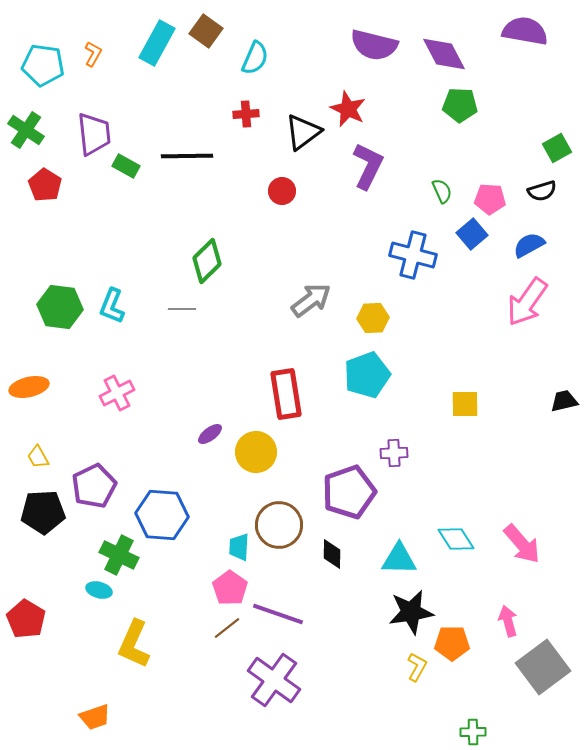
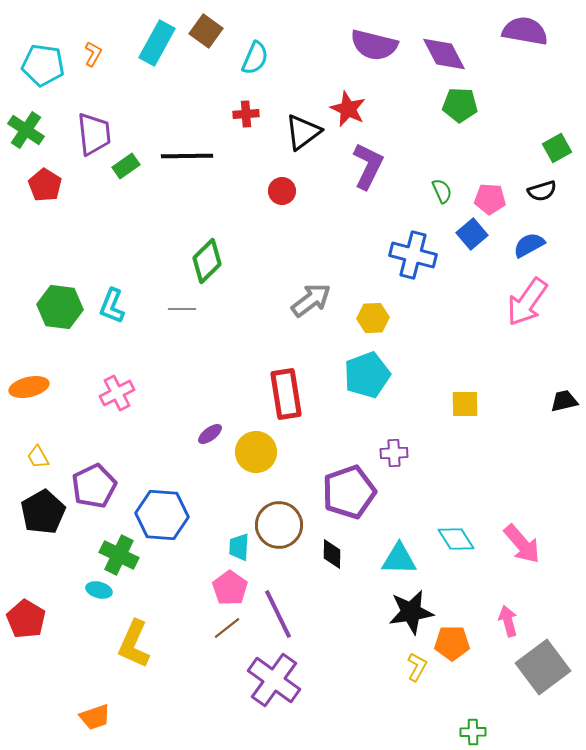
green rectangle at (126, 166): rotated 64 degrees counterclockwise
black pentagon at (43, 512): rotated 27 degrees counterclockwise
purple line at (278, 614): rotated 45 degrees clockwise
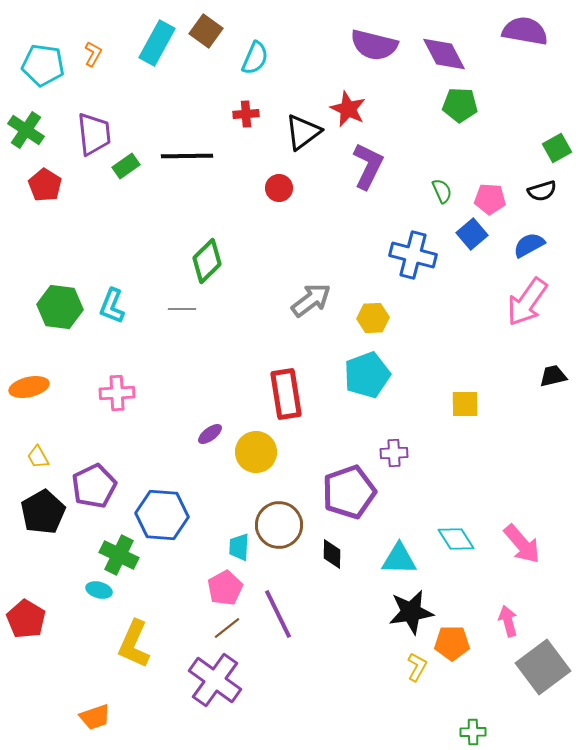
red circle at (282, 191): moved 3 px left, 3 px up
pink cross at (117, 393): rotated 24 degrees clockwise
black trapezoid at (564, 401): moved 11 px left, 25 px up
pink pentagon at (230, 588): moved 5 px left; rotated 8 degrees clockwise
purple cross at (274, 680): moved 59 px left
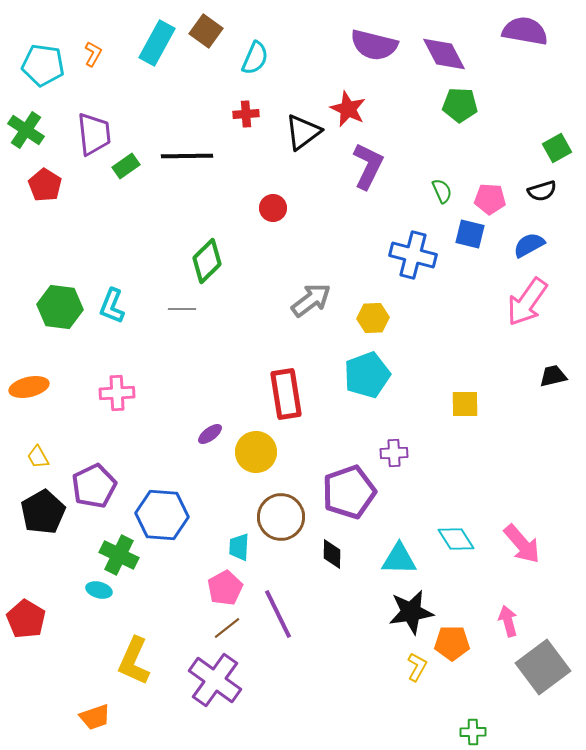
red circle at (279, 188): moved 6 px left, 20 px down
blue square at (472, 234): moved 2 px left; rotated 36 degrees counterclockwise
brown circle at (279, 525): moved 2 px right, 8 px up
yellow L-shape at (134, 644): moved 17 px down
